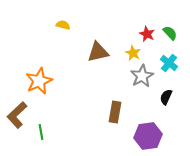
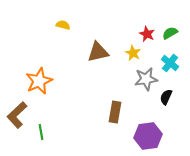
green semicircle: rotated 77 degrees counterclockwise
cyan cross: moved 1 px right
gray star: moved 4 px right, 3 px down; rotated 20 degrees clockwise
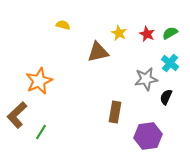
yellow star: moved 14 px left, 20 px up
green line: rotated 42 degrees clockwise
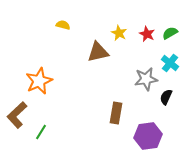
brown rectangle: moved 1 px right, 1 px down
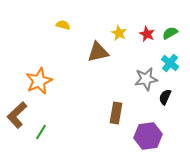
black semicircle: moved 1 px left
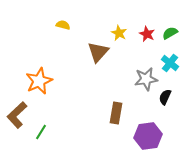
brown triangle: rotated 35 degrees counterclockwise
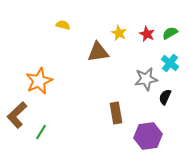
brown triangle: rotated 40 degrees clockwise
brown rectangle: rotated 20 degrees counterclockwise
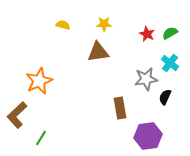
yellow star: moved 15 px left, 9 px up; rotated 28 degrees counterclockwise
brown rectangle: moved 4 px right, 5 px up
green line: moved 6 px down
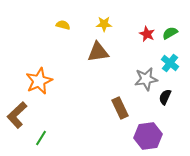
brown rectangle: rotated 15 degrees counterclockwise
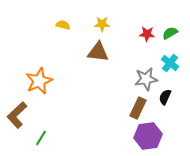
yellow star: moved 2 px left
red star: rotated 21 degrees counterclockwise
brown triangle: rotated 15 degrees clockwise
brown rectangle: moved 18 px right; rotated 50 degrees clockwise
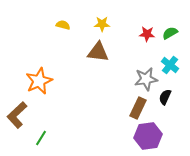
cyan cross: moved 2 px down
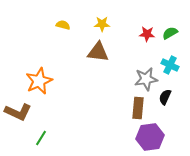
cyan cross: rotated 12 degrees counterclockwise
brown rectangle: rotated 20 degrees counterclockwise
brown L-shape: moved 1 px right, 3 px up; rotated 112 degrees counterclockwise
purple hexagon: moved 2 px right, 1 px down
